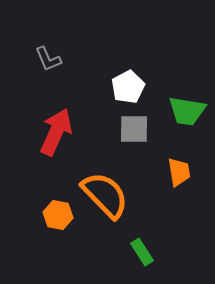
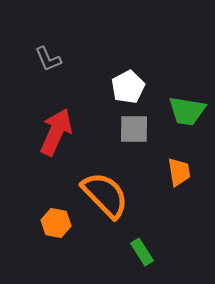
orange hexagon: moved 2 px left, 8 px down
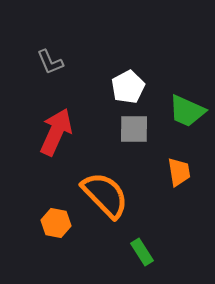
gray L-shape: moved 2 px right, 3 px down
green trapezoid: rotated 15 degrees clockwise
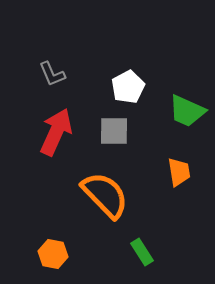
gray L-shape: moved 2 px right, 12 px down
gray square: moved 20 px left, 2 px down
orange hexagon: moved 3 px left, 31 px down
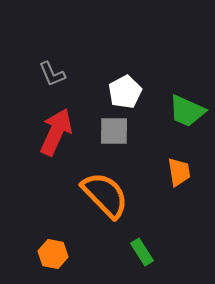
white pentagon: moved 3 px left, 5 px down
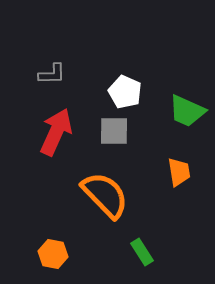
gray L-shape: rotated 68 degrees counterclockwise
white pentagon: rotated 20 degrees counterclockwise
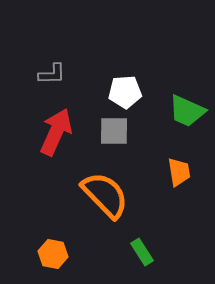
white pentagon: rotated 28 degrees counterclockwise
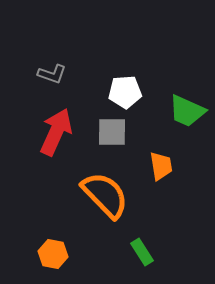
gray L-shape: rotated 20 degrees clockwise
gray square: moved 2 px left, 1 px down
orange trapezoid: moved 18 px left, 6 px up
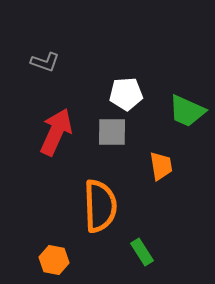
gray L-shape: moved 7 px left, 12 px up
white pentagon: moved 1 px right, 2 px down
orange semicircle: moved 5 px left, 11 px down; rotated 42 degrees clockwise
orange hexagon: moved 1 px right, 6 px down
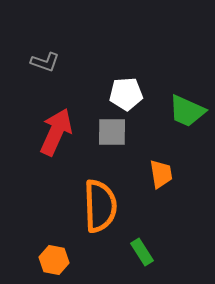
orange trapezoid: moved 8 px down
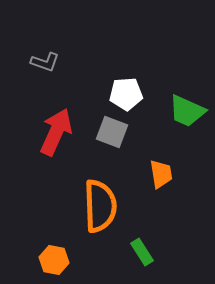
gray square: rotated 20 degrees clockwise
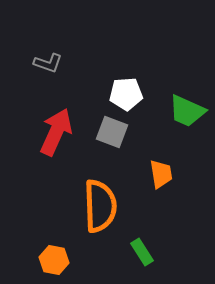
gray L-shape: moved 3 px right, 1 px down
